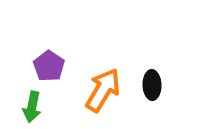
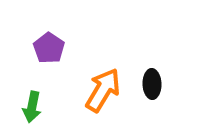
purple pentagon: moved 18 px up
black ellipse: moved 1 px up
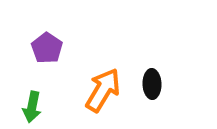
purple pentagon: moved 2 px left
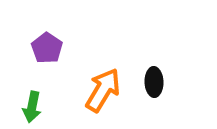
black ellipse: moved 2 px right, 2 px up
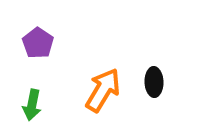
purple pentagon: moved 9 px left, 5 px up
green arrow: moved 2 px up
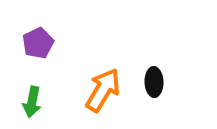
purple pentagon: rotated 12 degrees clockwise
green arrow: moved 3 px up
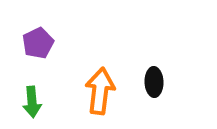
orange arrow: moved 3 px left, 1 px down; rotated 24 degrees counterclockwise
green arrow: rotated 16 degrees counterclockwise
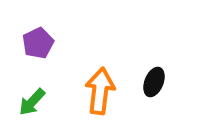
black ellipse: rotated 24 degrees clockwise
green arrow: rotated 48 degrees clockwise
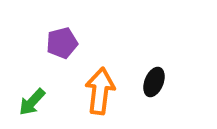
purple pentagon: moved 24 px right; rotated 12 degrees clockwise
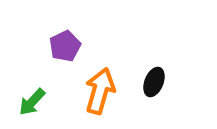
purple pentagon: moved 3 px right, 3 px down; rotated 12 degrees counterclockwise
orange arrow: rotated 9 degrees clockwise
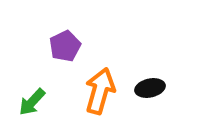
black ellipse: moved 4 px left, 6 px down; rotated 56 degrees clockwise
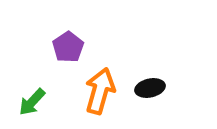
purple pentagon: moved 3 px right, 1 px down; rotated 8 degrees counterclockwise
